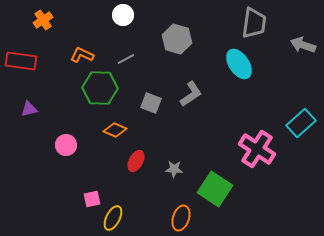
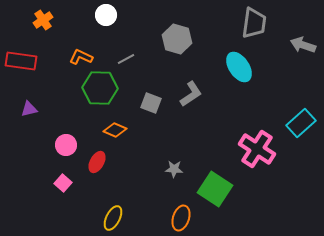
white circle: moved 17 px left
orange L-shape: moved 1 px left, 2 px down
cyan ellipse: moved 3 px down
red ellipse: moved 39 px left, 1 px down
pink square: moved 29 px left, 16 px up; rotated 36 degrees counterclockwise
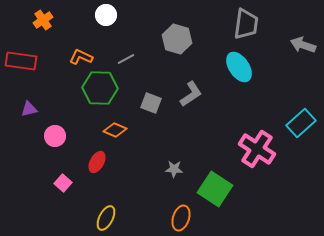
gray trapezoid: moved 8 px left, 1 px down
pink circle: moved 11 px left, 9 px up
yellow ellipse: moved 7 px left
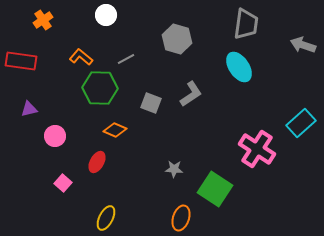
orange L-shape: rotated 15 degrees clockwise
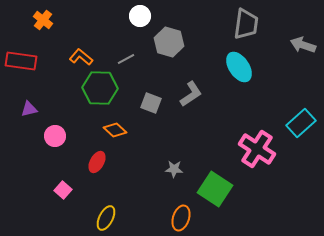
white circle: moved 34 px right, 1 px down
orange cross: rotated 18 degrees counterclockwise
gray hexagon: moved 8 px left, 3 px down
orange diamond: rotated 20 degrees clockwise
pink square: moved 7 px down
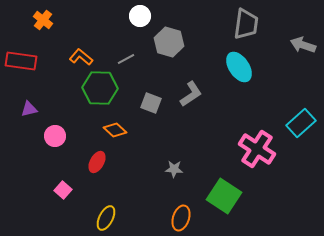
green square: moved 9 px right, 7 px down
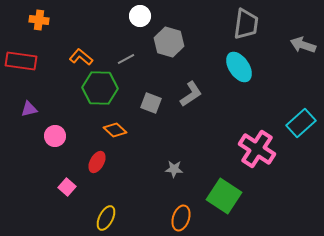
orange cross: moved 4 px left; rotated 30 degrees counterclockwise
pink square: moved 4 px right, 3 px up
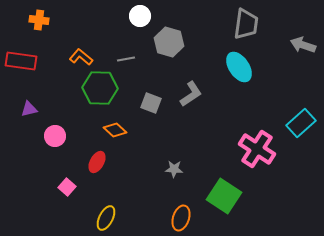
gray line: rotated 18 degrees clockwise
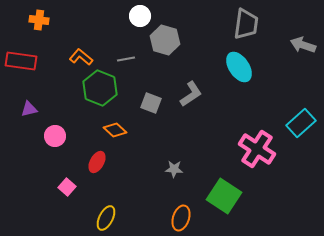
gray hexagon: moved 4 px left, 2 px up
green hexagon: rotated 20 degrees clockwise
